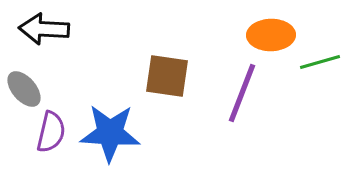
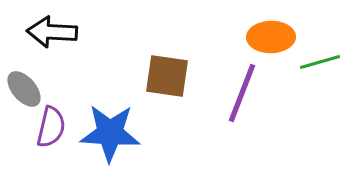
black arrow: moved 8 px right, 3 px down
orange ellipse: moved 2 px down
purple semicircle: moved 5 px up
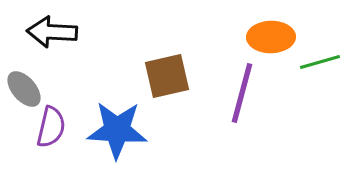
brown square: rotated 21 degrees counterclockwise
purple line: rotated 6 degrees counterclockwise
blue star: moved 7 px right, 3 px up
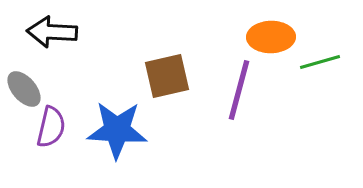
purple line: moved 3 px left, 3 px up
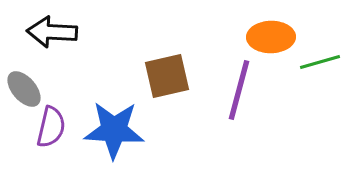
blue star: moved 3 px left
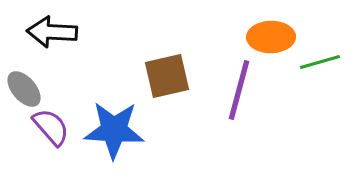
purple semicircle: rotated 54 degrees counterclockwise
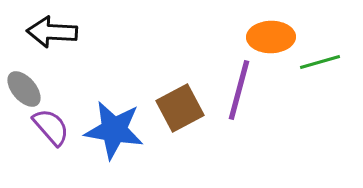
brown square: moved 13 px right, 32 px down; rotated 15 degrees counterclockwise
blue star: rotated 6 degrees clockwise
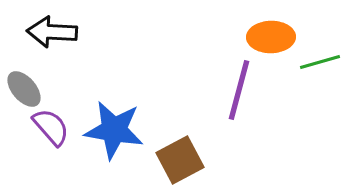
brown square: moved 52 px down
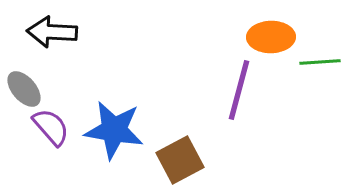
green line: rotated 12 degrees clockwise
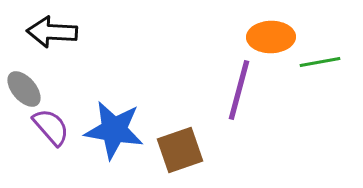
green line: rotated 6 degrees counterclockwise
brown square: moved 10 px up; rotated 9 degrees clockwise
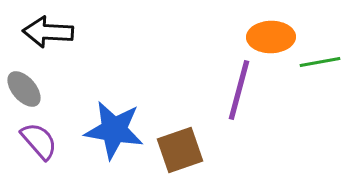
black arrow: moved 4 px left
purple semicircle: moved 12 px left, 14 px down
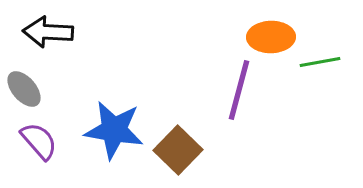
brown square: moved 2 px left; rotated 27 degrees counterclockwise
